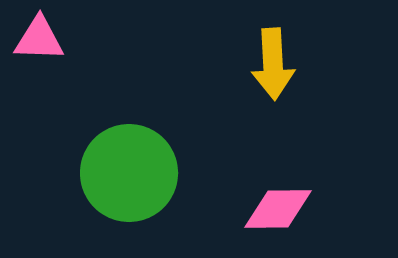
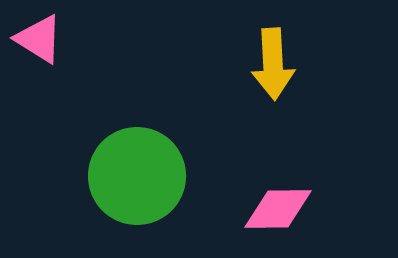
pink triangle: rotated 30 degrees clockwise
green circle: moved 8 px right, 3 px down
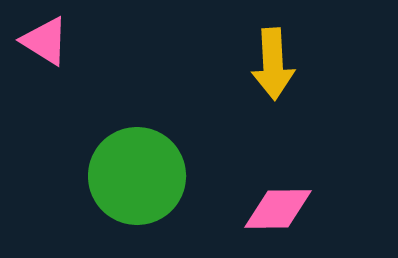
pink triangle: moved 6 px right, 2 px down
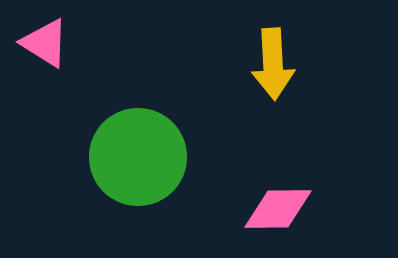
pink triangle: moved 2 px down
green circle: moved 1 px right, 19 px up
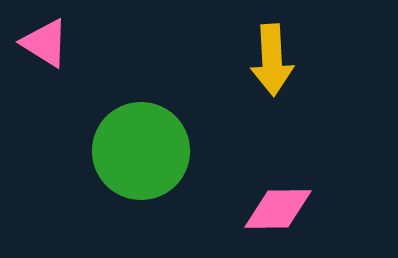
yellow arrow: moved 1 px left, 4 px up
green circle: moved 3 px right, 6 px up
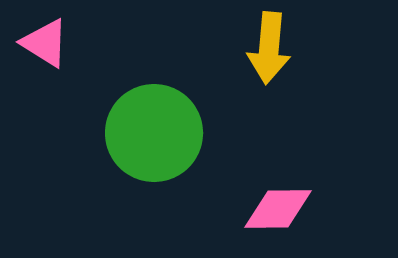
yellow arrow: moved 3 px left, 12 px up; rotated 8 degrees clockwise
green circle: moved 13 px right, 18 px up
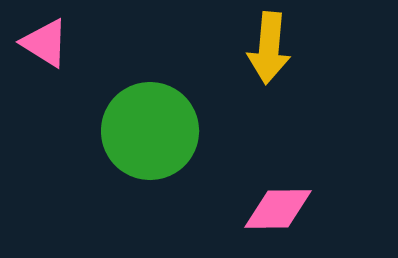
green circle: moved 4 px left, 2 px up
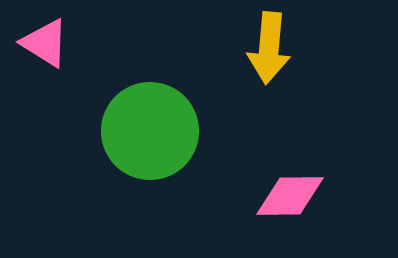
pink diamond: moved 12 px right, 13 px up
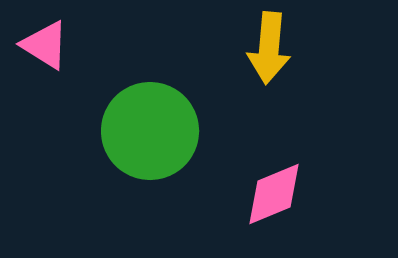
pink triangle: moved 2 px down
pink diamond: moved 16 px left, 2 px up; rotated 22 degrees counterclockwise
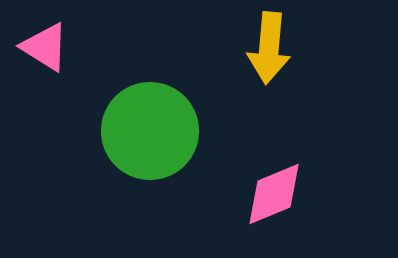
pink triangle: moved 2 px down
